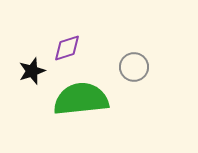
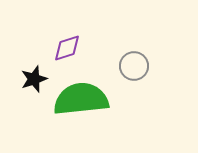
gray circle: moved 1 px up
black star: moved 2 px right, 8 px down
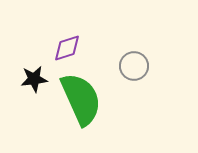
black star: rotated 12 degrees clockwise
green semicircle: rotated 72 degrees clockwise
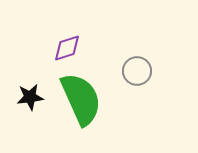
gray circle: moved 3 px right, 5 px down
black star: moved 4 px left, 18 px down
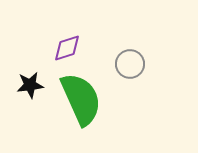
gray circle: moved 7 px left, 7 px up
black star: moved 12 px up
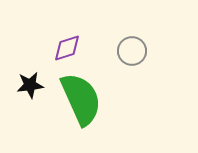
gray circle: moved 2 px right, 13 px up
